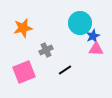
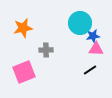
blue star: rotated 16 degrees clockwise
gray cross: rotated 24 degrees clockwise
black line: moved 25 px right
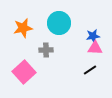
cyan circle: moved 21 px left
pink triangle: moved 1 px left, 1 px up
pink square: rotated 20 degrees counterclockwise
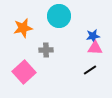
cyan circle: moved 7 px up
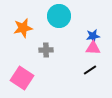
pink triangle: moved 2 px left
pink square: moved 2 px left, 6 px down; rotated 15 degrees counterclockwise
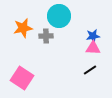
gray cross: moved 14 px up
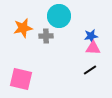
blue star: moved 2 px left
pink square: moved 1 px left, 1 px down; rotated 20 degrees counterclockwise
